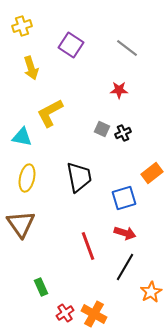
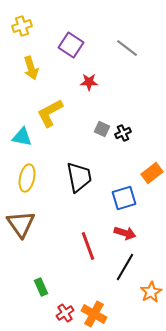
red star: moved 30 px left, 8 px up
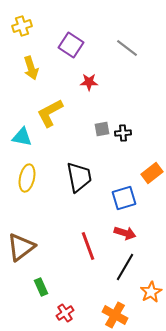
gray square: rotated 35 degrees counterclockwise
black cross: rotated 21 degrees clockwise
brown triangle: moved 23 px down; rotated 28 degrees clockwise
orange cross: moved 21 px right, 1 px down
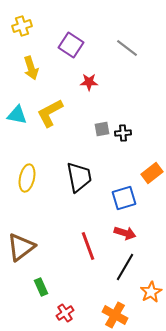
cyan triangle: moved 5 px left, 22 px up
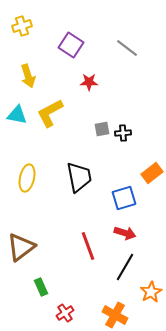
yellow arrow: moved 3 px left, 8 px down
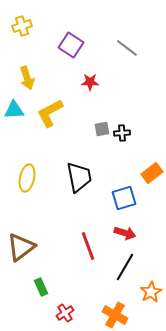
yellow arrow: moved 1 px left, 2 px down
red star: moved 1 px right
cyan triangle: moved 3 px left, 5 px up; rotated 15 degrees counterclockwise
black cross: moved 1 px left
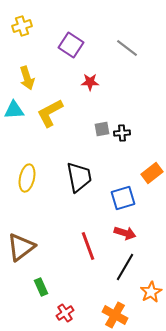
blue square: moved 1 px left
